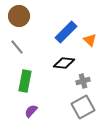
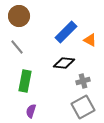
orange triangle: rotated 16 degrees counterclockwise
purple semicircle: rotated 24 degrees counterclockwise
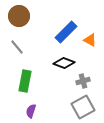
black diamond: rotated 15 degrees clockwise
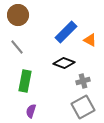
brown circle: moved 1 px left, 1 px up
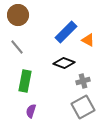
orange triangle: moved 2 px left
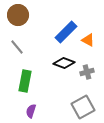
gray cross: moved 4 px right, 9 px up
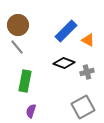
brown circle: moved 10 px down
blue rectangle: moved 1 px up
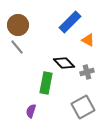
blue rectangle: moved 4 px right, 9 px up
black diamond: rotated 25 degrees clockwise
green rectangle: moved 21 px right, 2 px down
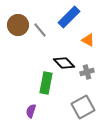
blue rectangle: moved 1 px left, 5 px up
gray line: moved 23 px right, 17 px up
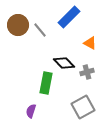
orange triangle: moved 2 px right, 3 px down
